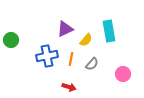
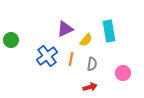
blue cross: rotated 25 degrees counterclockwise
gray semicircle: rotated 32 degrees counterclockwise
pink circle: moved 1 px up
red arrow: moved 21 px right; rotated 32 degrees counterclockwise
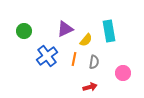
green circle: moved 13 px right, 9 px up
orange line: moved 3 px right
gray semicircle: moved 2 px right, 2 px up
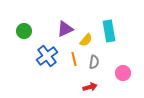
orange line: rotated 24 degrees counterclockwise
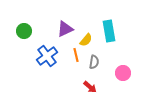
orange line: moved 2 px right, 4 px up
red arrow: rotated 56 degrees clockwise
